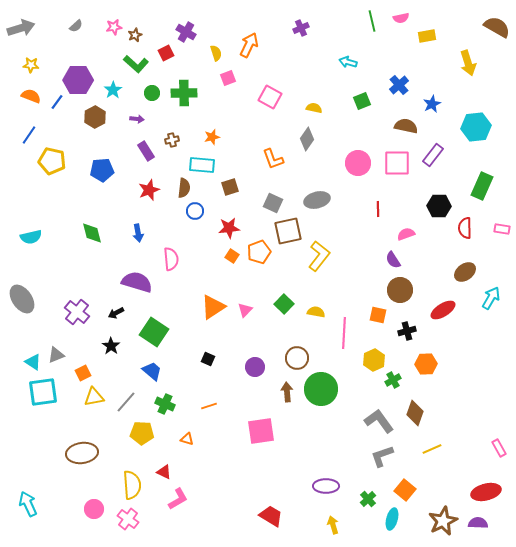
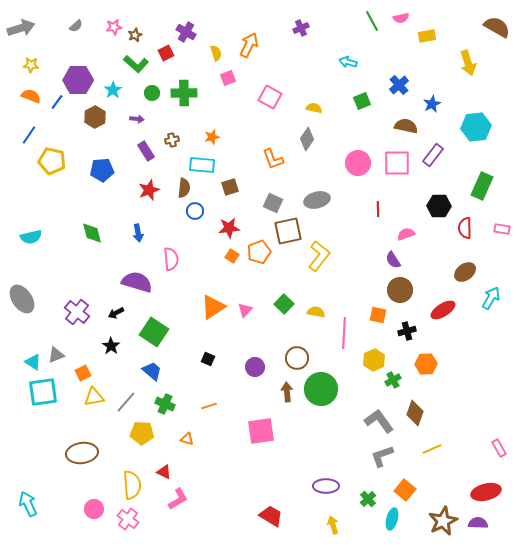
green line at (372, 21): rotated 15 degrees counterclockwise
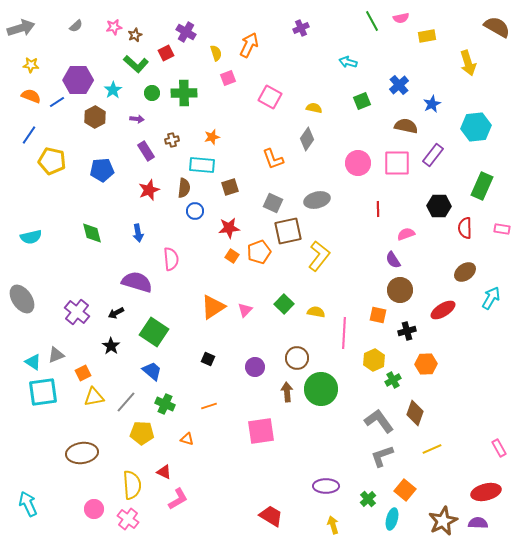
blue line at (57, 102): rotated 21 degrees clockwise
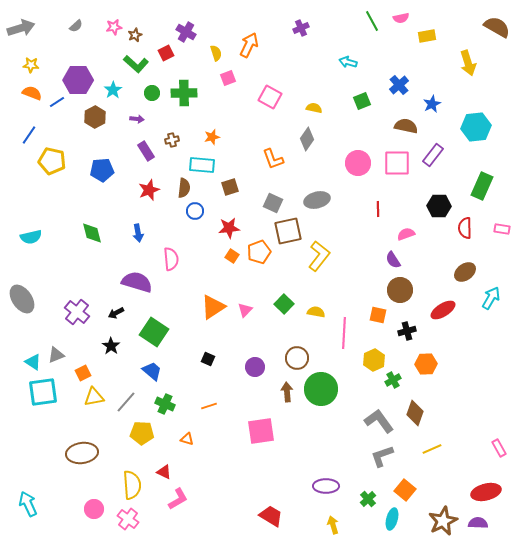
orange semicircle at (31, 96): moved 1 px right, 3 px up
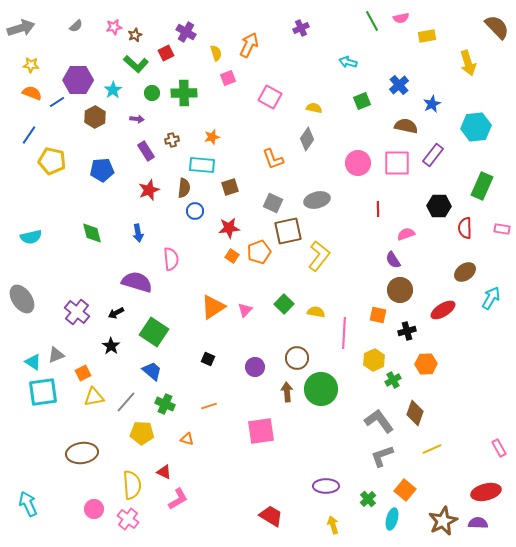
brown semicircle at (497, 27): rotated 16 degrees clockwise
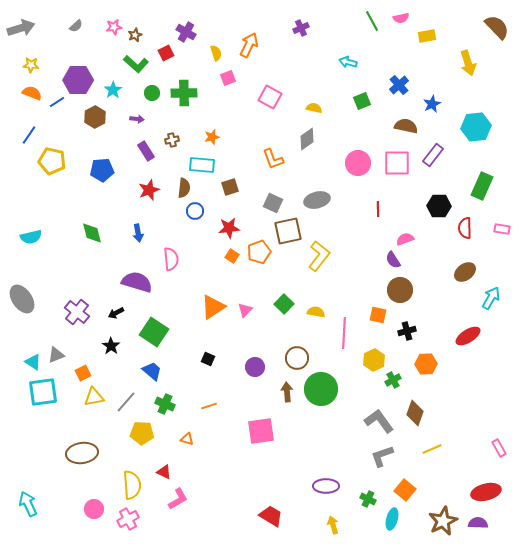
gray diamond at (307, 139): rotated 20 degrees clockwise
pink semicircle at (406, 234): moved 1 px left, 5 px down
red ellipse at (443, 310): moved 25 px right, 26 px down
green cross at (368, 499): rotated 21 degrees counterclockwise
pink cross at (128, 519): rotated 25 degrees clockwise
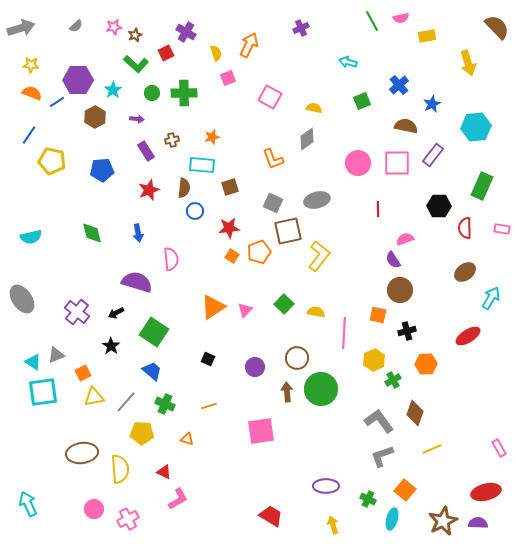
yellow semicircle at (132, 485): moved 12 px left, 16 px up
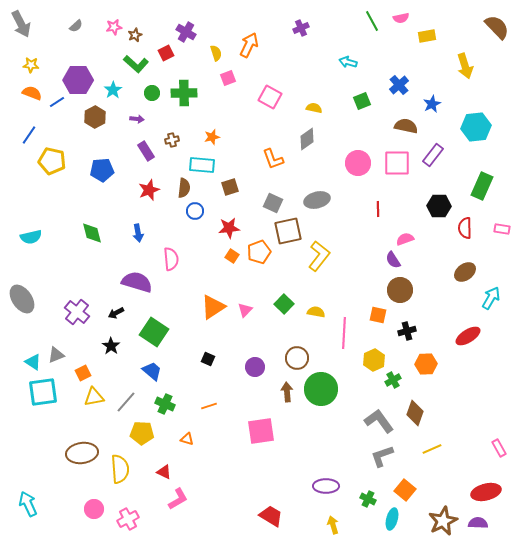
gray arrow at (21, 28): moved 4 px up; rotated 80 degrees clockwise
yellow arrow at (468, 63): moved 3 px left, 3 px down
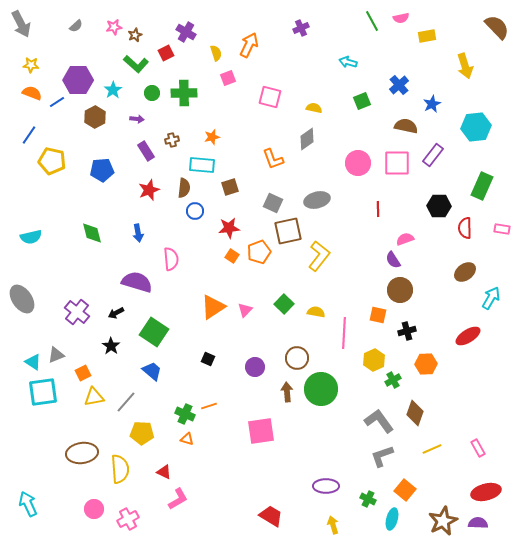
pink square at (270, 97): rotated 15 degrees counterclockwise
green cross at (165, 404): moved 20 px right, 10 px down
pink rectangle at (499, 448): moved 21 px left
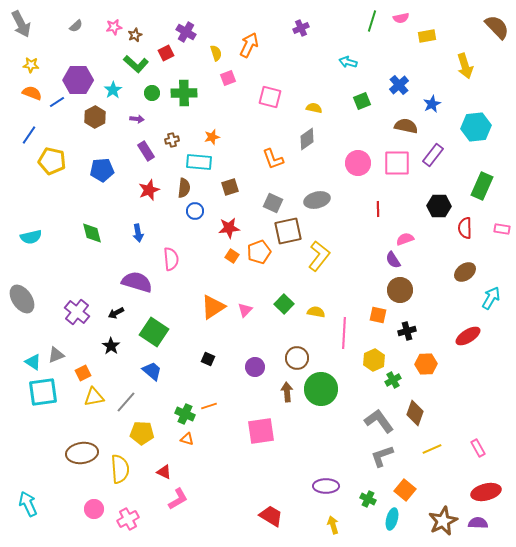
green line at (372, 21): rotated 45 degrees clockwise
cyan rectangle at (202, 165): moved 3 px left, 3 px up
